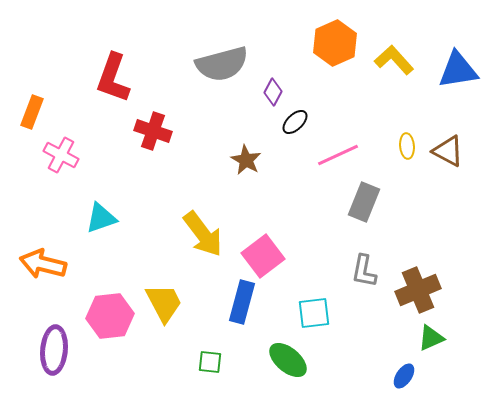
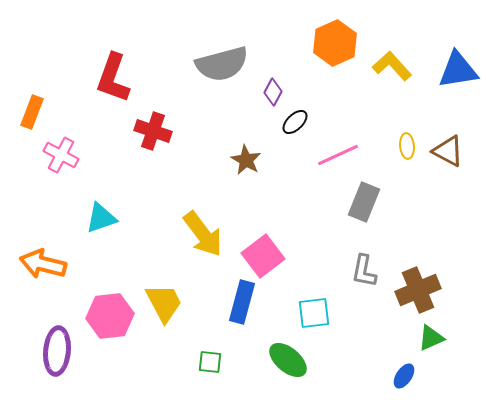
yellow L-shape: moved 2 px left, 6 px down
purple ellipse: moved 3 px right, 1 px down
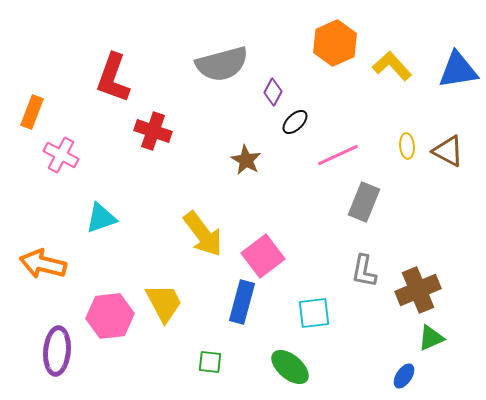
green ellipse: moved 2 px right, 7 px down
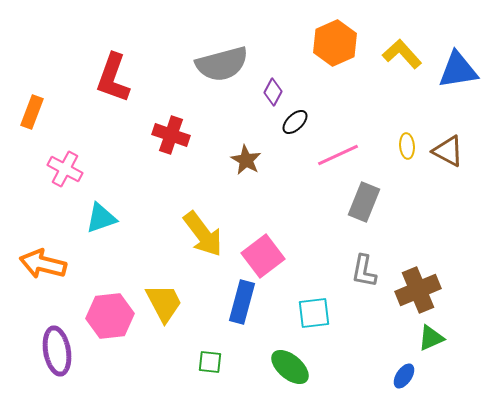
yellow L-shape: moved 10 px right, 12 px up
red cross: moved 18 px right, 4 px down
pink cross: moved 4 px right, 14 px down
purple ellipse: rotated 15 degrees counterclockwise
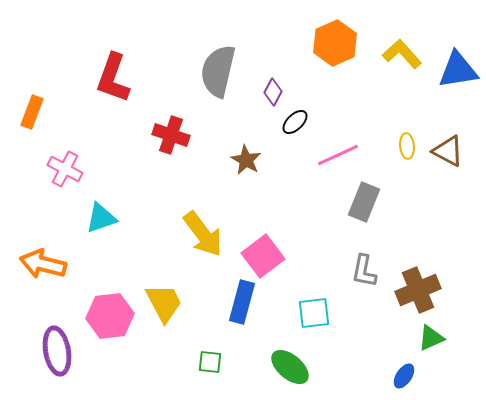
gray semicircle: moved 4 px left, 7 px down; rotated 118 degrees clockwise
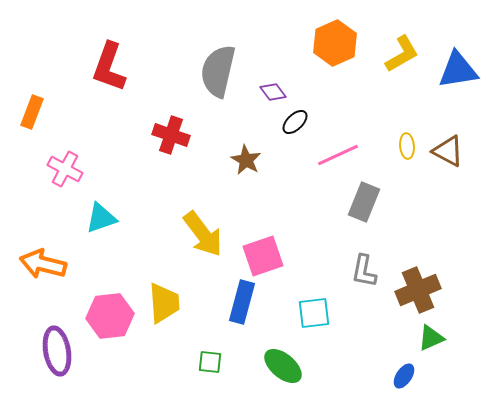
yellow L-shape: rotated 102 degrees clockwise
red L-shape: moved 4 px left, 11 px up
purple diamond: rotated 64 degrees counterclockwise
pink square: rotated 18 degrees clockwise
yellow trapezoid: rotated 24 degrees clockwise
green ellipse: moved 7 px left, 1 px up
